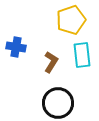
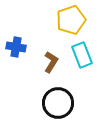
cyan rectangle: rotated 15 degrees counterclockwise
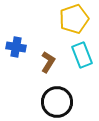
yellow pentagon: moved 3 px right, 1 px up
brown L-shape: moved 3 px left
black circle: moved 1 px left, 1 px up
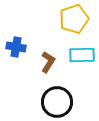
cyan rectangle: rotated 70 degrees counterclockwise
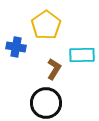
yellow pentagon: moved 28 px left, 6 px down; rotated 16 degrees counterclockwise
brown L-shape: moved 6 px right, 7 px down
black circle: moved 11 px left, 1 px down
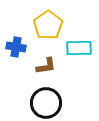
yellow pentagon: moved 2 px right
cyan rectangle: moved 3 px left, 7 px up
brown L-shape: moved 8 px left, 3 px up; rotated 50 degrees clockwise
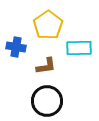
black circle: moved 1 px right, 2 px up
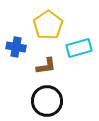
cyan rectangle: rotated 15 degrees counterclockwise
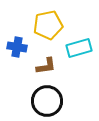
yellow pentagon: rotated 24 degrees clockwise
blue cross: moved 1 px right
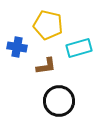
yellow pentagon: rotated 24 degrees clockwise
black circle: moved 12 px right
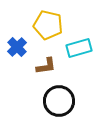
blue cross: rotated 36 degrees clockwise
